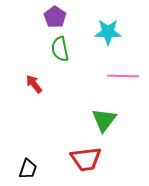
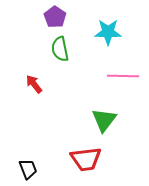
black trapezoid: rotated 40 degrees counterclockwise
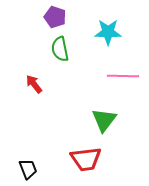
purple pentagon: rotated 15 degrees counterclockwise
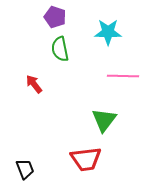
black trapezoid: moved 3 px left
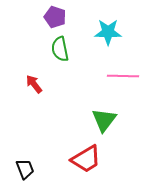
red trapezoid: rotated 24 degrees counterclockwise
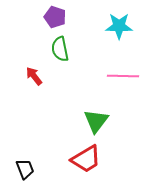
cyan star: moved 11 px right, 6 px up
red arrow: moved 8 px up
green triangle: moved 8 px left, 1 px down
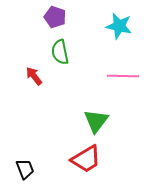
cyan star: rotated 12 degrees clockwise
green semicircle: moved 3 px down
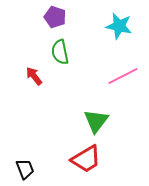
pink line: rotated 28 degrees counterclockwise
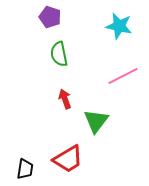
purple pentagon: moved 5 px left
green semicircle: moved 1 px left, 2 px down
red arrow: moved 31 px right, 23 px down; rotated 18 degrees clockwise
red trapezoid: moved 18 px left
black trapezoid: rotated 30 degrees clockwise
